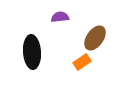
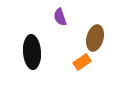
purple semicircle: rotated 102 degrees counterclockwise
brown ellipse: rotated 20 degrees counterclockwise
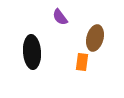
purple semicircle: rotated 18 degrees counterclockwise
orange rectangle: rotated 48 degrees counterclockwise
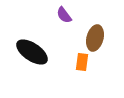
purple semicircle: moved 4 px right, 2 px up
black ellipse: rotated 52 degrees counterclockwise
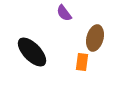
purple semicircle: moved 2 px up
black ellipse: rotated 12 degrees clockwise
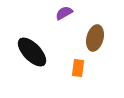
purple semicircle: rotated 96 degrees clockwise
orange rectangle: moved 4 px left, 6 px down
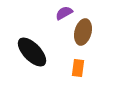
brown ellipse: moved 12 px left, 6 px up
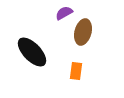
orange rectangle: moved 2 px left, 3 px down
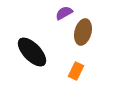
orange rectangle: rotated 18 degrees clockwise
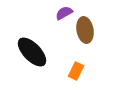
brown ellipse: moved 2 px right, 2 px up; rotated 25 degrees counterclockwise
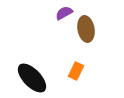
brown ellipse: moved 1 px right, 1 px up
black ellipse: moved 26 px down
